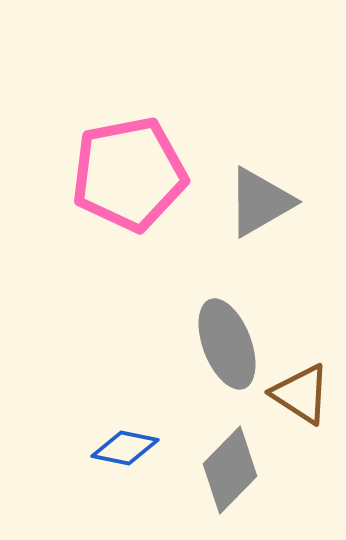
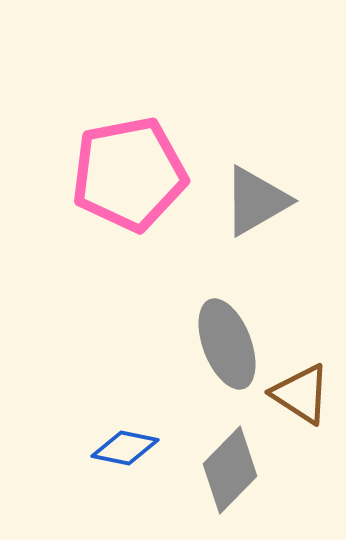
gray triangle: moved 4 px left, 1 px up
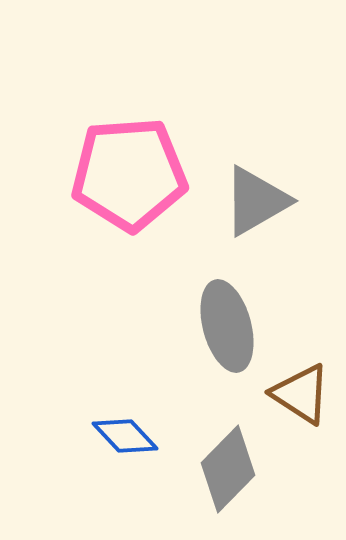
pink pentagon: rotated 7 degrees clockwise
gray ellipse: moved 18 px up; rotated 6 degrees clockwise
blue diamond: moved 12 px up; rotated 36 degrees clockwise
gray diamond: moved 2 px left, 1 px up
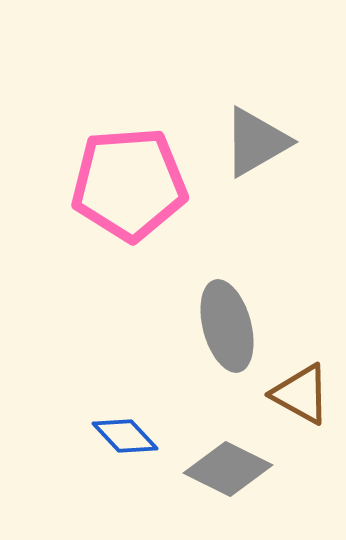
pink pentagon: moved 10 px down
gray triangle: moved 59 px up
brown triangle: rotated 4 degrees counterclockwise
gray diamond: rotated 72 degrees clockwise
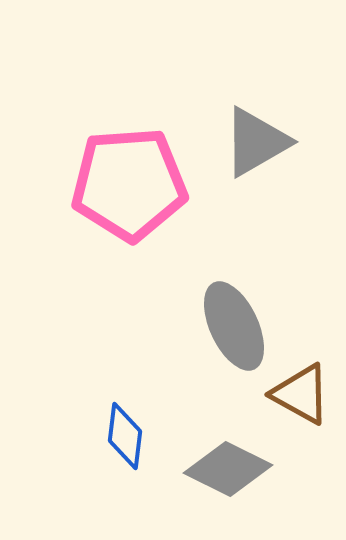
gray ellipse: moved 7 px right; rotated 10 degrees counterclockwise
blue diamond: rotated 50 degrees clockwise
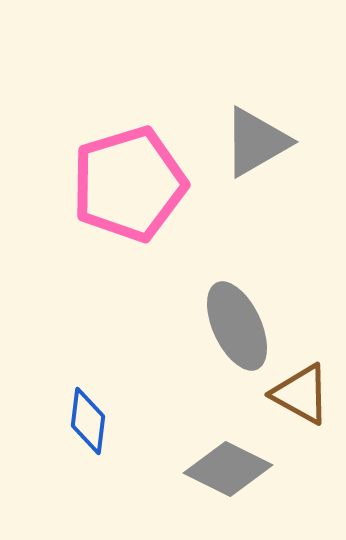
pink pentagon: rotated 13 degrees counterclockwise
gray ellipse: moved 3 px right
blue diamond: moved 37 px left, 15 px up
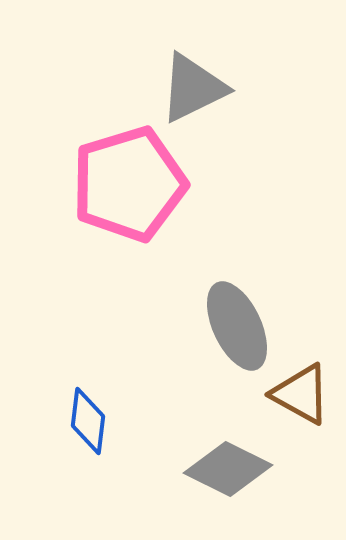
gray triangle: moved 63 px left, 54 px up; rotated 4 degrees clockwise
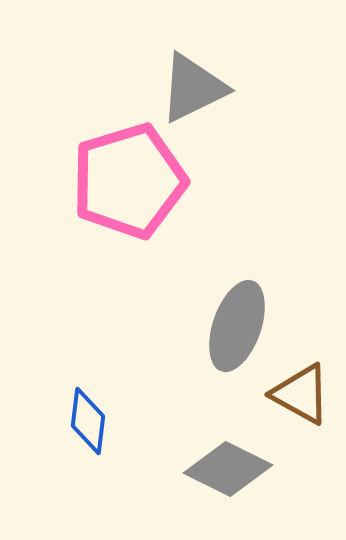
pink pentagon: moved 3 px up
gray ellipse: rotated 44 degrees clockwise
